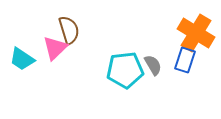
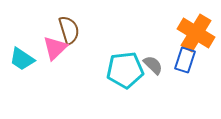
gray semicircle: rotated 15 degrees counterclockwise
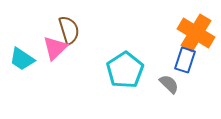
gray semicircle: moved 16 px right, 19 px down
cyan pentagon: rotated 27 degrees counterclockwise
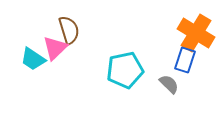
cyan trapezoid: moved 11 px right
cyan pentagon: rotated 21 degrees clockwise
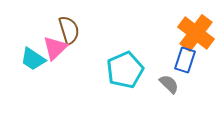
orange cross: rotated 6 degrees clockwise
cyan pentagon: rotated 12 degrees counterclockwise
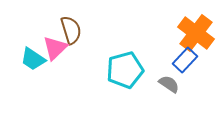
brown semicircle: moved 2 px right
blue rectangle: rotated 25 degrees clockwise
cyan pentagon: rotated 9 degrees clockwise
gray semicircle: rotated 10 degrees counterclockwise
